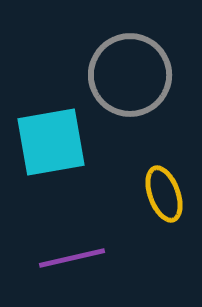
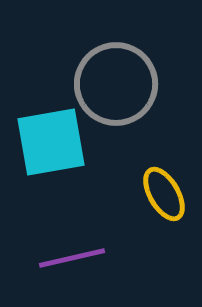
gray circle: moved 14 px left, 9 px down
yellow ellipse: rotated 10 degrees counterclockwise
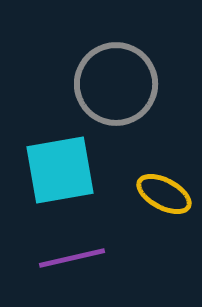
cyan square: moved 9 px right, 28 px down
yellow ellipse: rotated 32 degrees counterclockwise
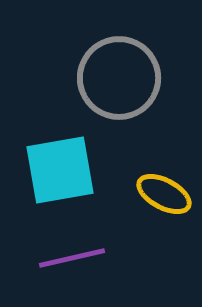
gray circle: moved 3 px right, 6 px up
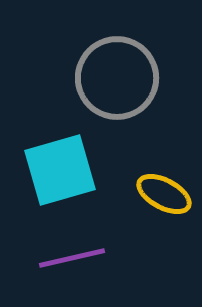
gray circle: moved 2 px left
cyan square: rotated 6 degrees counterclockwise
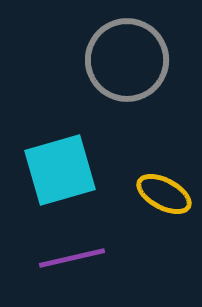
gray circle: moved 10 px right, 18 px up
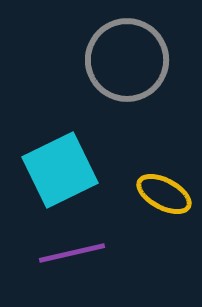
cyan square: rotated 10 degrees counterclockwise
purple line: moved 5 px up
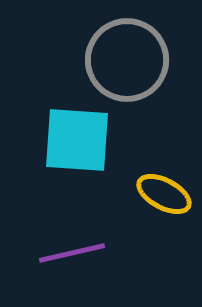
cyan square: moved 17 px right, 30 px up; rotated 30 degrees clockwise
